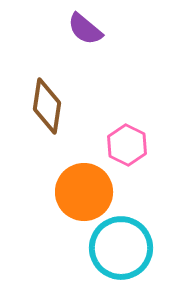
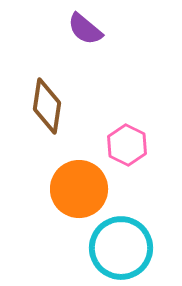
orange circle: moved 5 px left, 3 px up
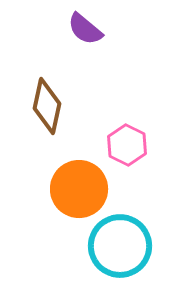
brown diamond: rotated 4 degrees clockwise
cyan circle: moved 1 px left, 2 px up
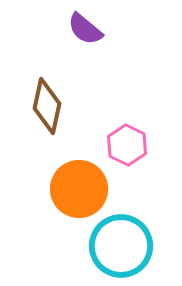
cyan circle: moved 1 px right
